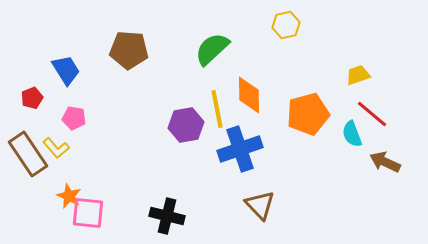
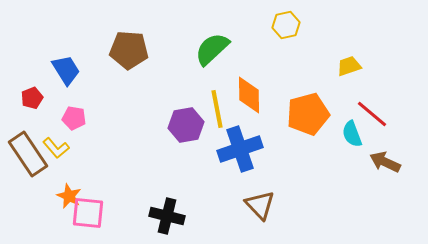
yellow trapezoid: moved 9 px left, 9 px up
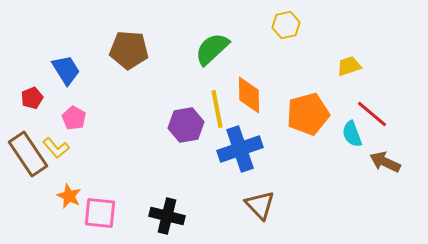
pink pentagon: rotated 20 degrees clockwise
pink square: moved 12 px right
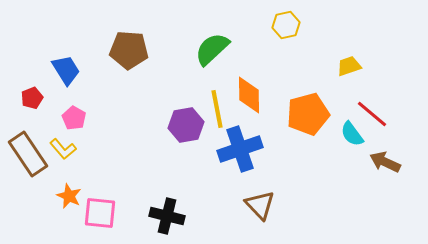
cyan semicircle: rotated 16 degrees counterclockwise
yellow L-shape: moved 7 px right, 1 px down
